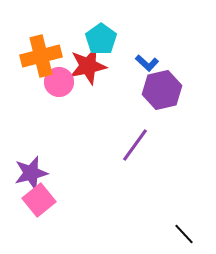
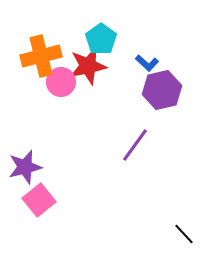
pink circle: moved 2 px right
purple star: moved 6 px left, 6 px up
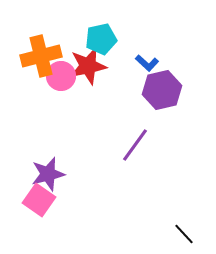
cyan pentagon: rotated 24 degrees clockwise
pink circle: moved 6 px up
purple star: moved 23 px right, 7 px down
pink square: rotated 16 degrees counterclockwise
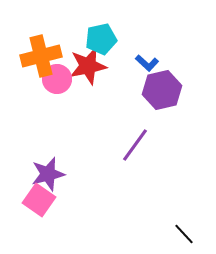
pink circle: moved 4 px left, 3 px down
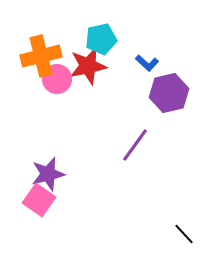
purple hexagon: moved 7 px right, 3 px down
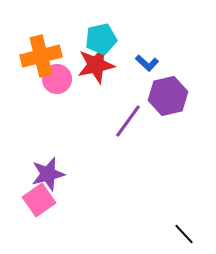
red star: moved 8 px right, 1 px up
purple hexagon: moved 1 px left, 3 px down
purple line: moved 7 px left, 24 px up
pink square: rotated 20 degrees clockwise
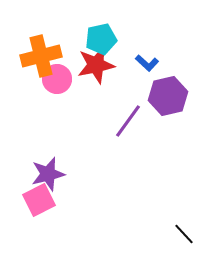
pink square: rotated 8 degrees clockwise
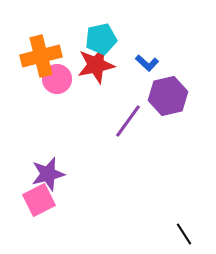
black line: rotated 10 degrees clockwise
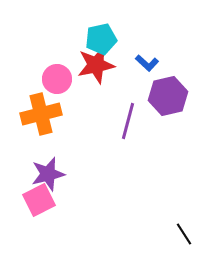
orange cross: moved 58 px down
purple line: rotated 21 degrees counterclockwise
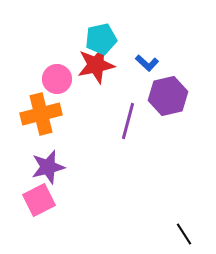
purple star: moved 7 px up
